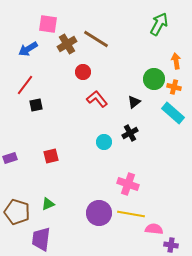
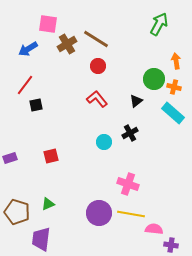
red circle: moved 15 px right, 6 px up
black triangle: moved 2 px right, 1 px up
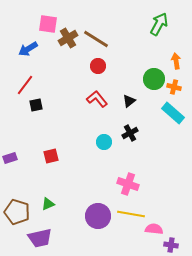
brown cross: moved 1 px right, 6 px up
black triangle: moved 7 px left
purple circle: moved 1 px left, 3 px down
purple trapezoid: moved 1 px left, 1 px up; rotated 110 degrees counterclockwise
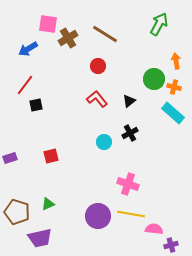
brown line: moved 9 px right, 5 px up
purple cross: rotated 24 degrees counterclockwise
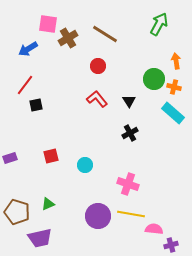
black triangle: rotated 24 degrees counterclockwise
cyan circle: moved 19 px left, 23 px down
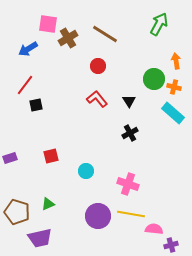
cyan circle: moved 1 px right, 6 px down
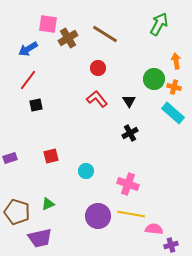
red circle: moved 2 px down
red line: moved 3 px right, 5 px up
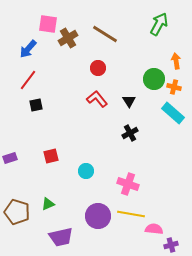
blue arrow: rotated 18 degrees counterclockwise
purple trapezoid: moved 21 px right, 1 px up
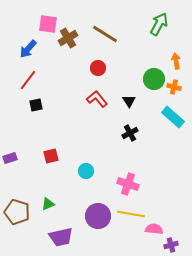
cyan rectangle: moved 4 px down
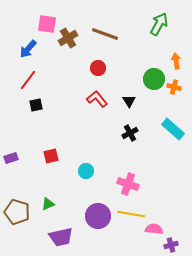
pink square: moved 1 px left
brown line: rotated 12 degrees counterclockwise
cyan rectangle: moved 12 px down
purple rectangle: moved 1 px right
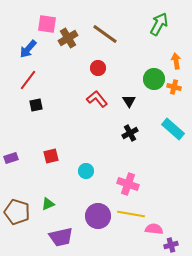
brown line: rotated 16 degrees clockwise
